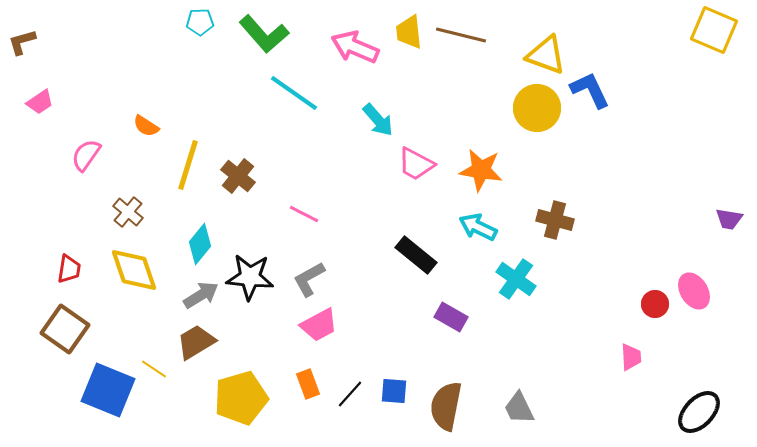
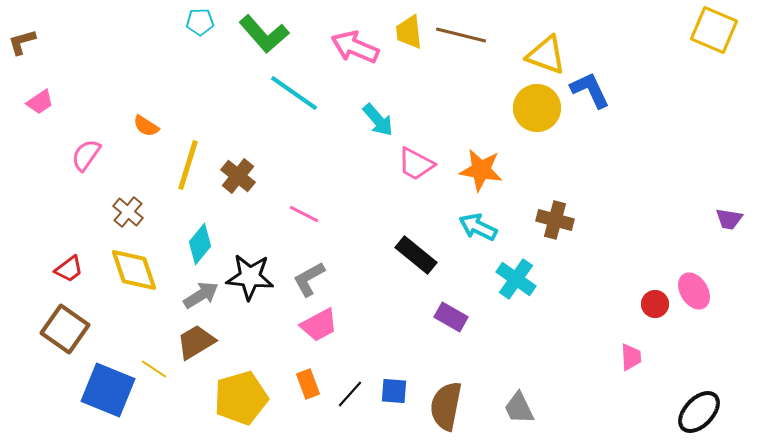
red trapezoid at (69, 269): rotated 44 degrees clockwise
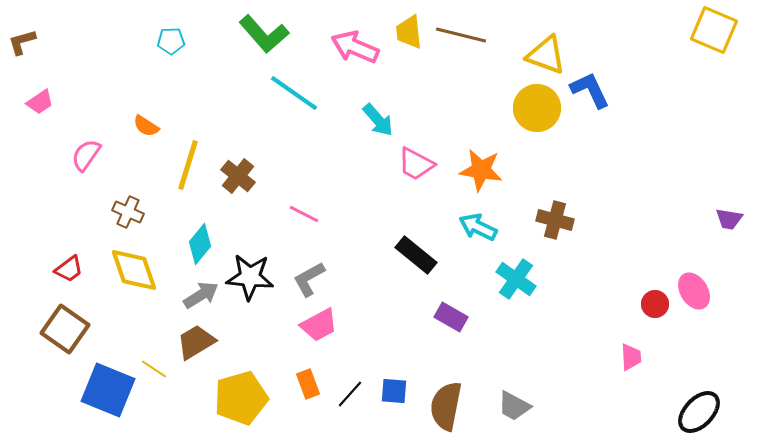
cyan pentagon at (200, 22): moved 29 px left, 19 px down
brown cross at (128, 212): rotated 16 degrees counterclockwise
gray trapezoid at (519, 408): moved 5 px left, 2 px up; rotated 36 degrees counterclockwise
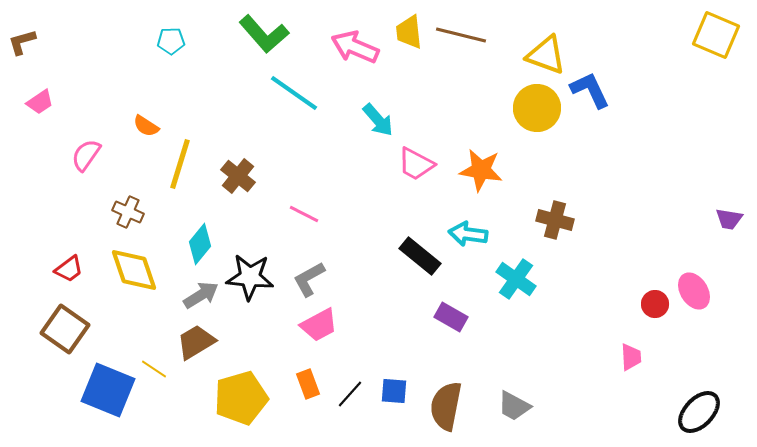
yellow square at (714, 30): moved 2 px right, 5 px down
yellow line at (188, 165): moved 8 px left, 1 px up
cyan arrow at (478, 227): moved 10 px left, 7 px down; rotated 18 degrees counterclockwise
black rectangle at (416, 255): moved 4 px right, 1 px down
